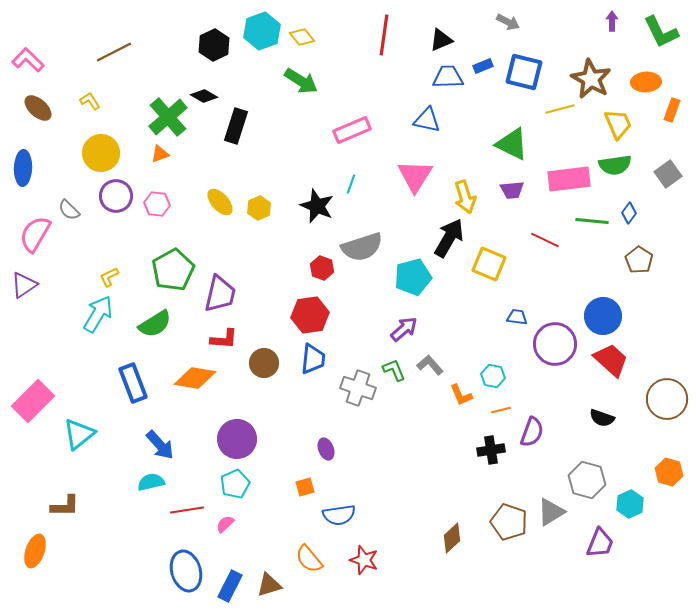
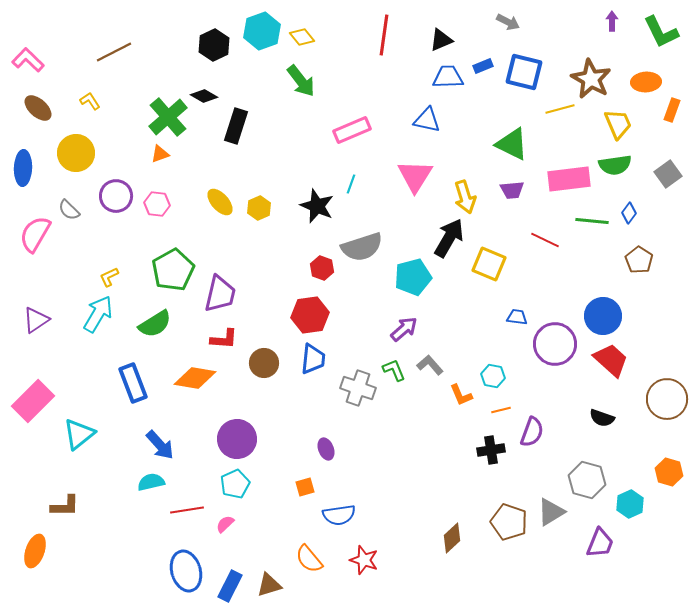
green arrow at (301, 81): rotated 20 degrees clockwise
yellow circle at (101, 153): moved 25 px left
purple triangle at (24, 285): moved 12 px right, 35 px down
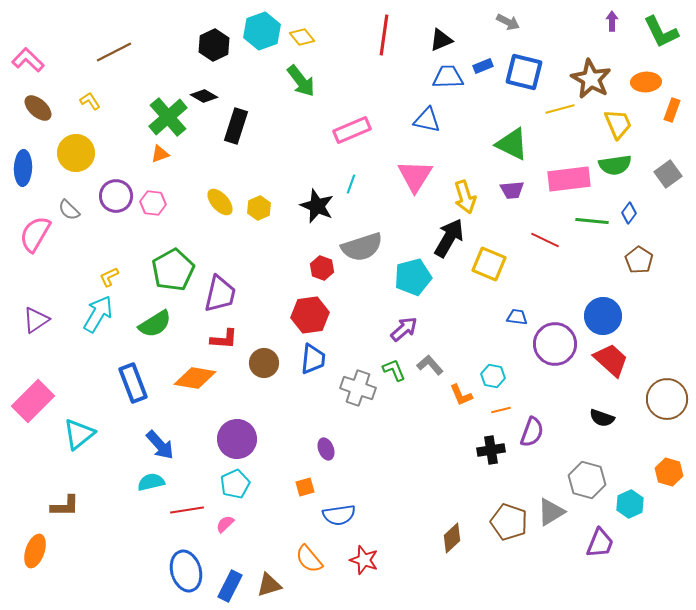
pink hexagon at (157, 204): moved 4 px left, 1 px up
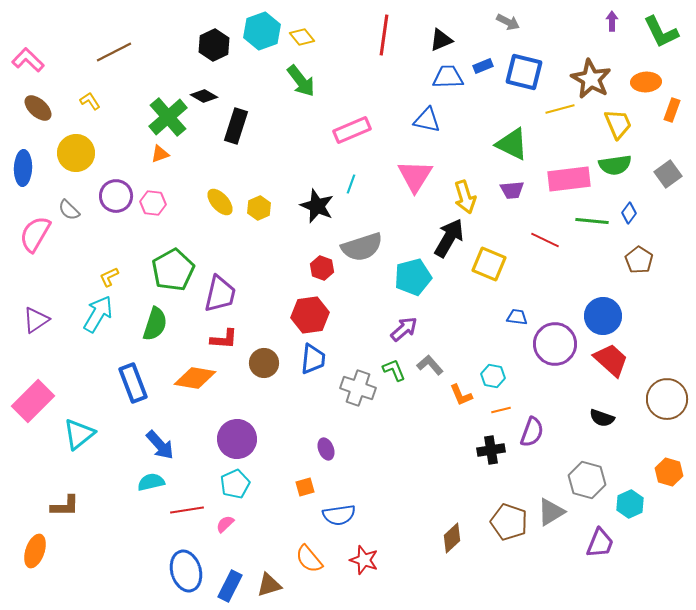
green semicircle at (155, 324): rotated 40 degrees counterclockwise
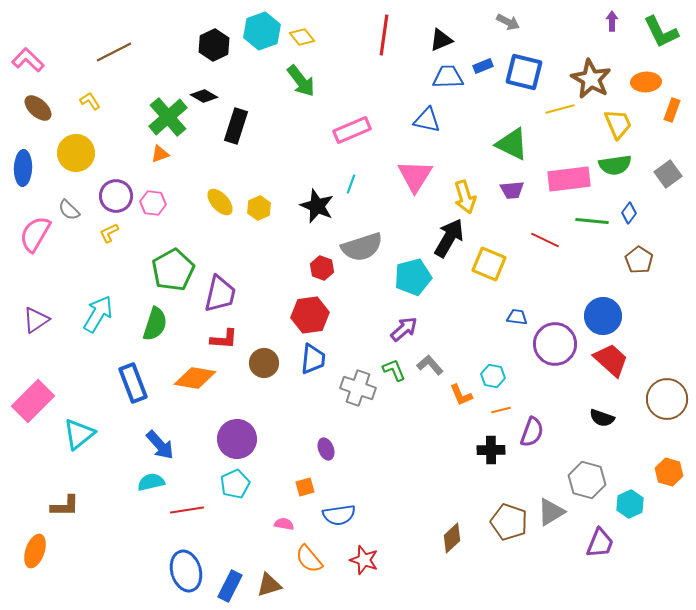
yellow L-shape at (109, 277): moved 44 px up
black cross at (491, 450): rotated 8 degrees clockwise
pink semicircle at (225, 524): moved 59 px right; rotated 54 degrees clockwise
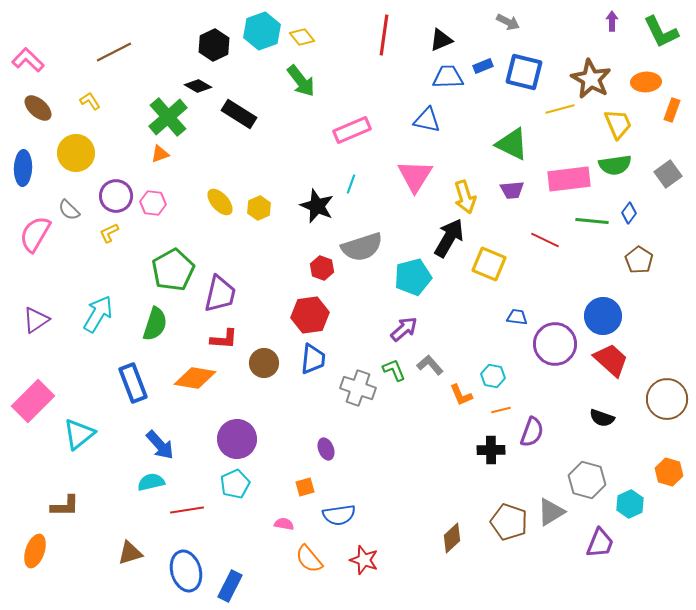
black diamond at (204, 96): moved 6 px left, 10 px up
black rectangle at (236, 126): moved 3 px right, 12 px up; rotated 76 degrees counterclockwise
brown triangle at (269, 585): moved 139 px left, 32 px up
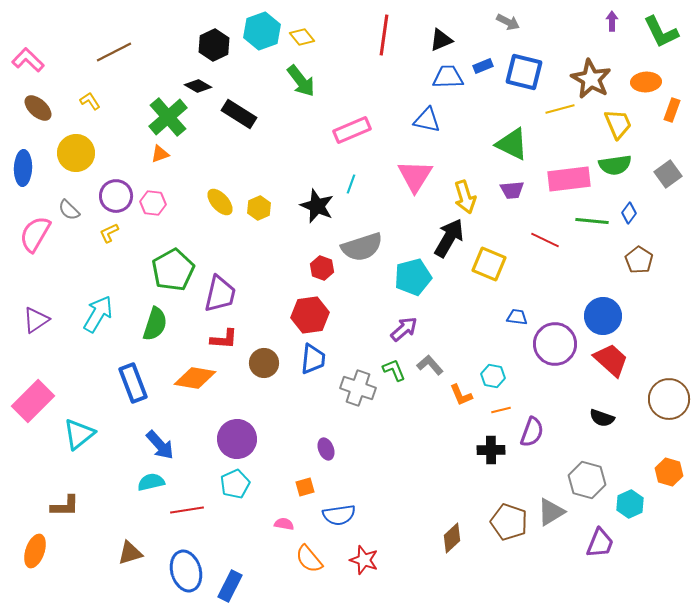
brown circle at (667, 399): moved 2 px right
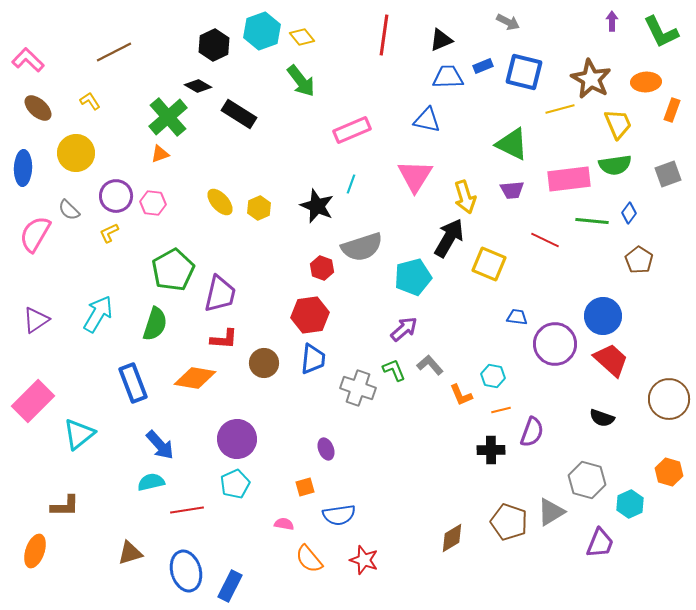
gray square at (668, 174): rotated 16 degrees clockwise
brown diamond at (452, 538): rotated 12 degrees clockwise
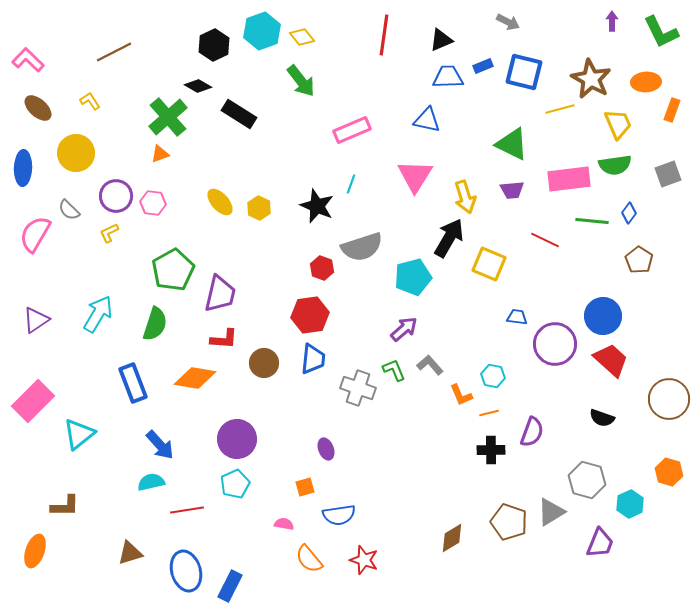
yellow hexagon at (259, 208): rotated 10 degrees counterclockwise
orange line at (501, 410): moved 12 px left, 3 px down
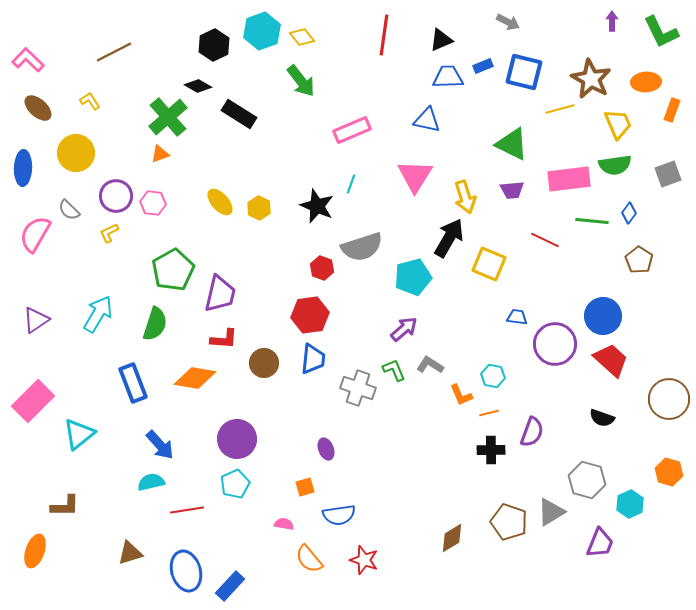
gray L-shape at (430, 365): rotated 16 degrees counterclockwise
blue rectangle at (230, 586): rotated 16 degrees clockwise
